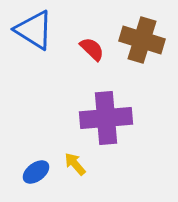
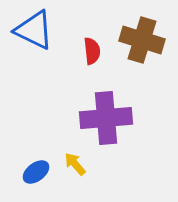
blue triangle: rotated 6 degrees counterclockwise
red semicircle: moved 2 px down; rotated 40 degrees clockwise
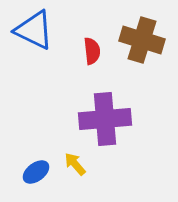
purple cross: moved 1 px left, 1 px down
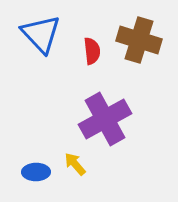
blue triangle: moved 7 px right, 4 px down; rotated 21 degrees clockwise
brown cross: moved 3 px left
purple cross: rotated 24 degrees counterclockwise
blue ellipse: rotated 36 degrees clockwise
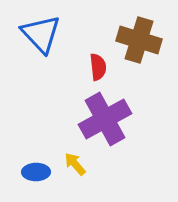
red semicircle: moved 6 px right, 16 px down
